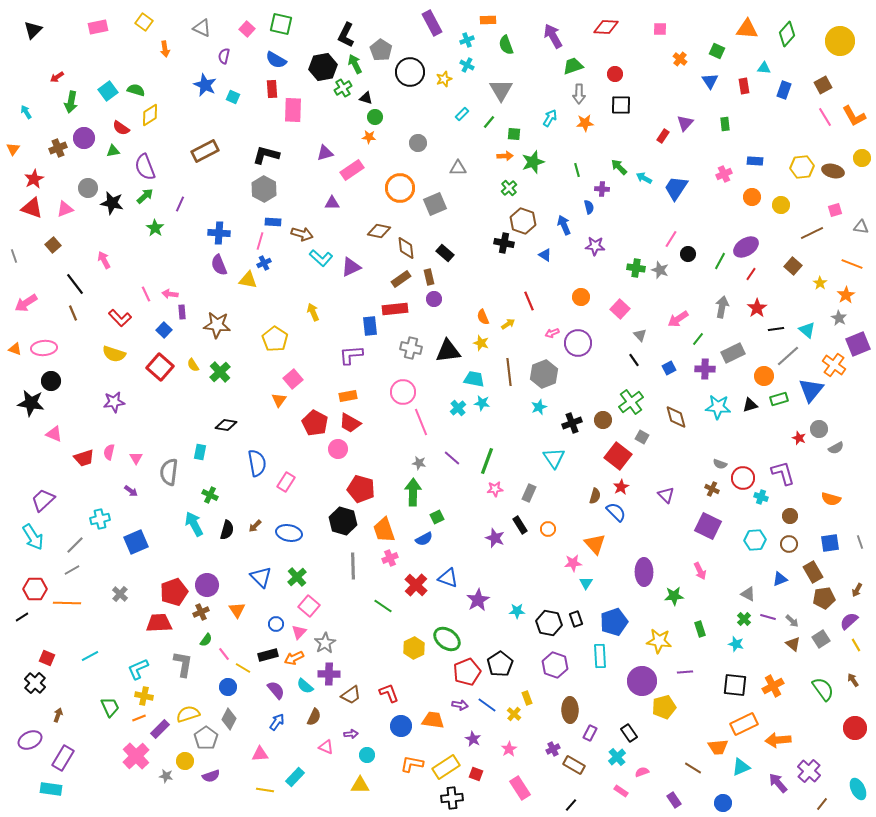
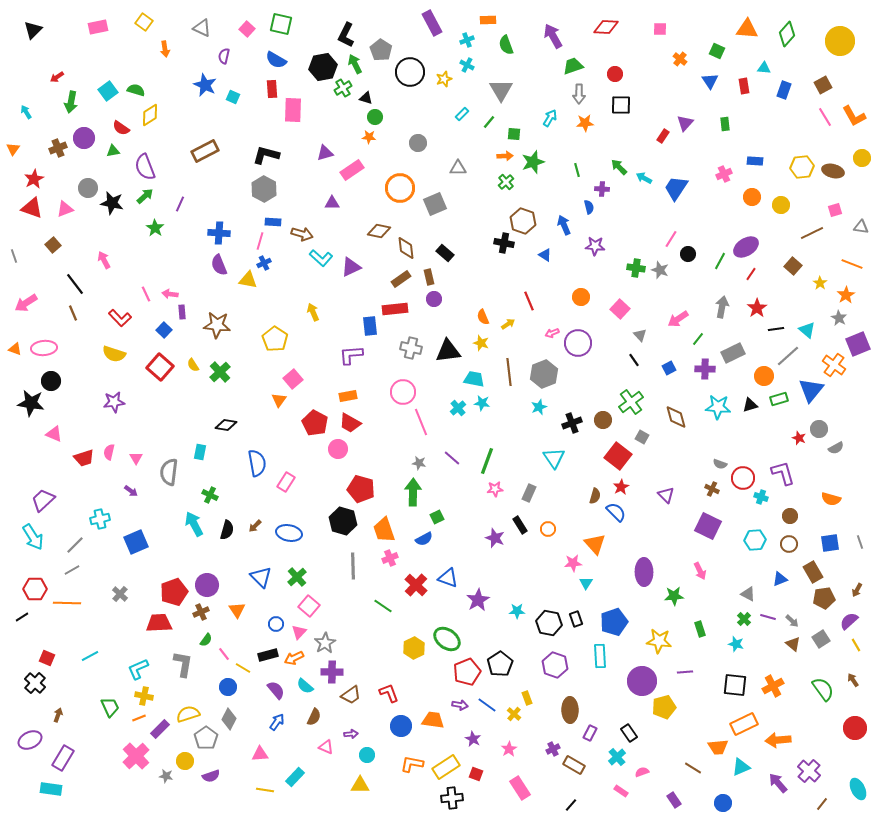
green cross at (509, 188): moved 3 px left, 6 px up
purple cross at (329, 674): moved 3 px right, 2 px up
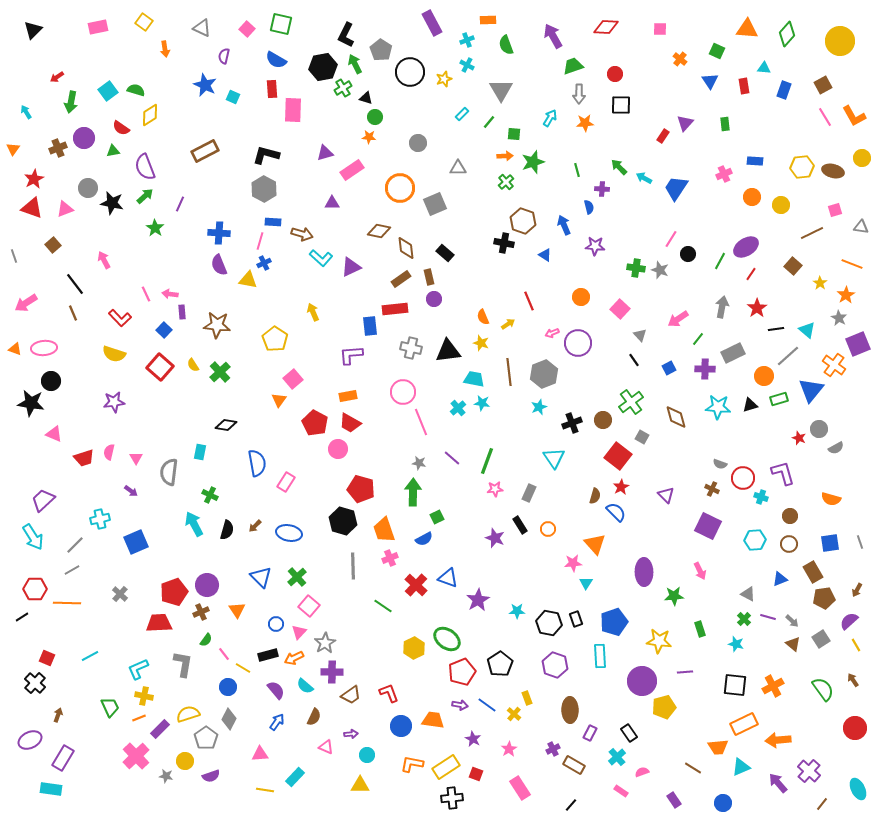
red pentagon at (467, 672): moved 5 px left
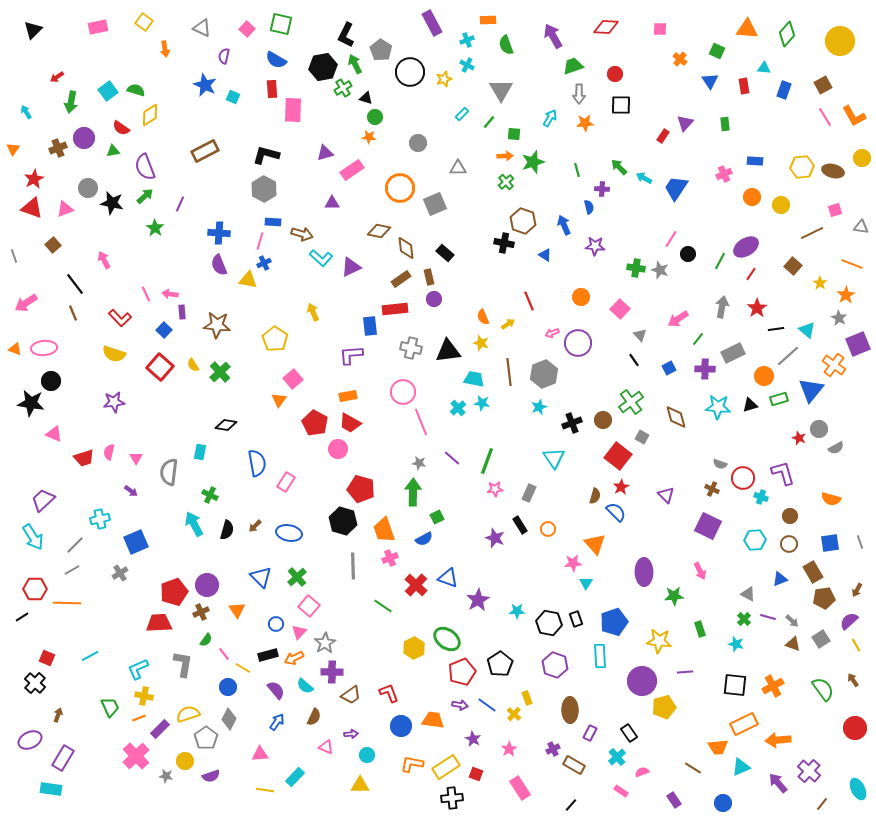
gray cross at (120, 594): moved 21 px up; rotated 14 degrees clockwise
brown triangle at (793, 644): rotated 21 degrees counterclockwise
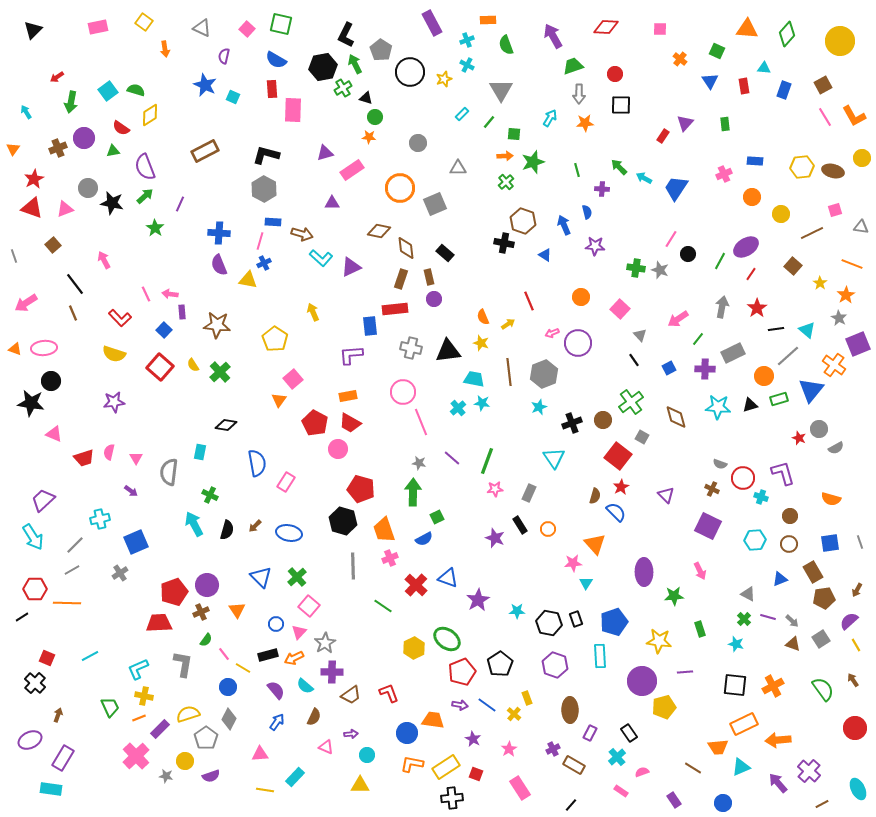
yellow circle at (781, 205): moved 9 px down
blue semicircle at (589, 207): moved 2 px left, 5 px down
brown rectangle at (401, 279): rotated 36 degrees counterclockwise
blue circle at (401, 726): moved 6 px right, 7 px down
brown line at (822, 804): rotated 24 degrees clockwise
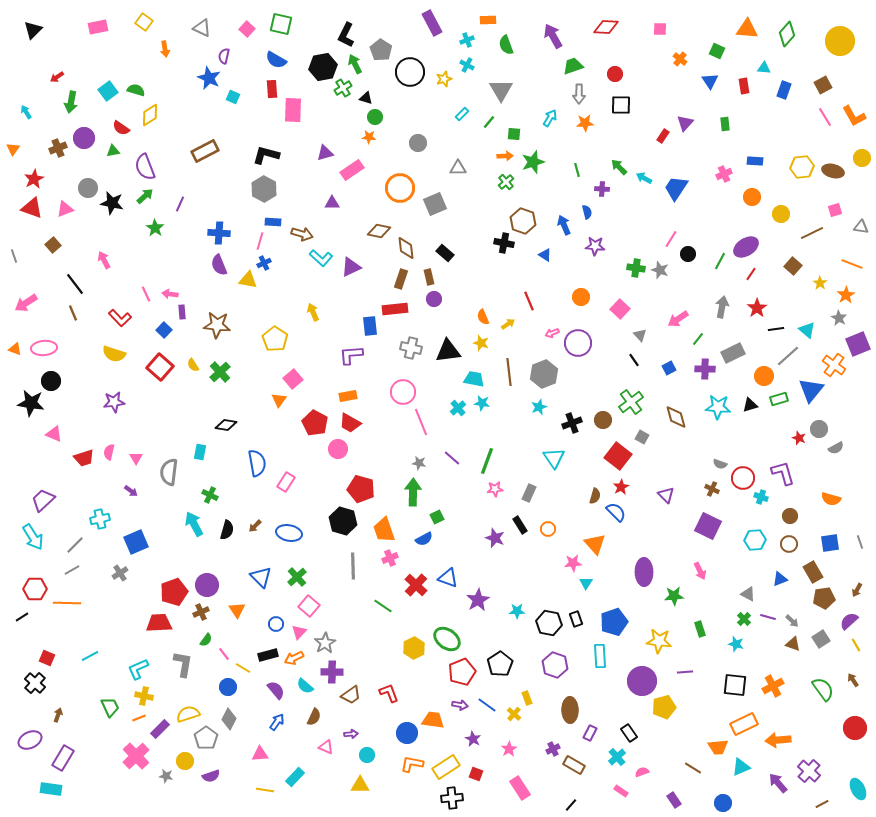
blue star at (205, 85): moved 4 px right, 7 px up
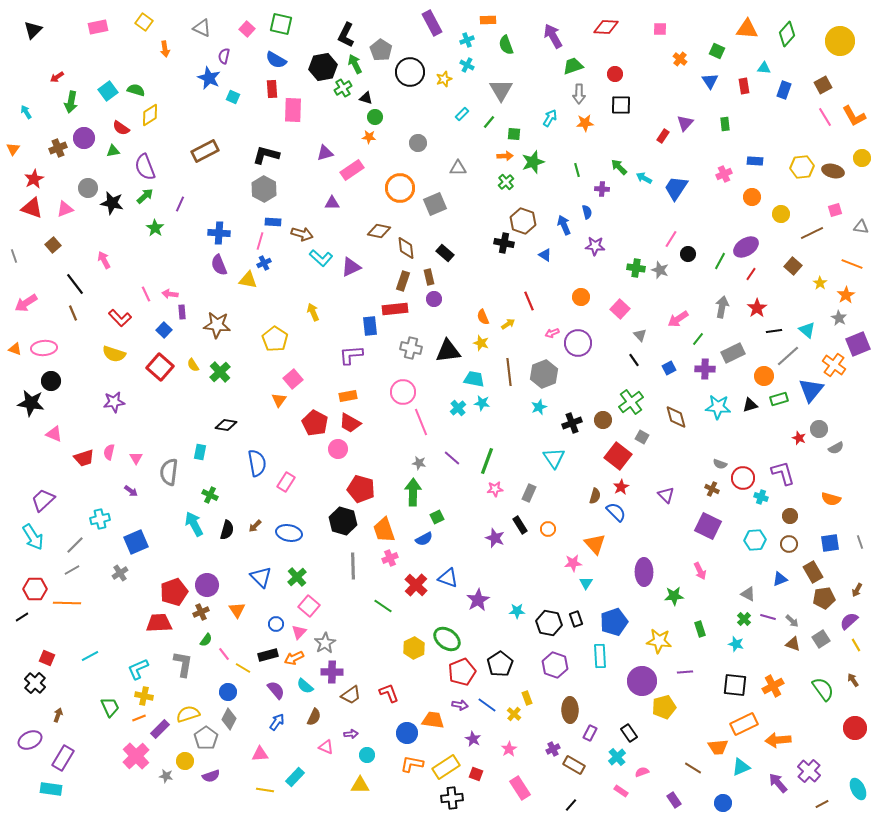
brown rectangle at (401, 279): moved 2 px right, 2 px down
black line at (776, 329): moved 2 px left, 2 px down
blue circle at (228, 687): moved 5 px down
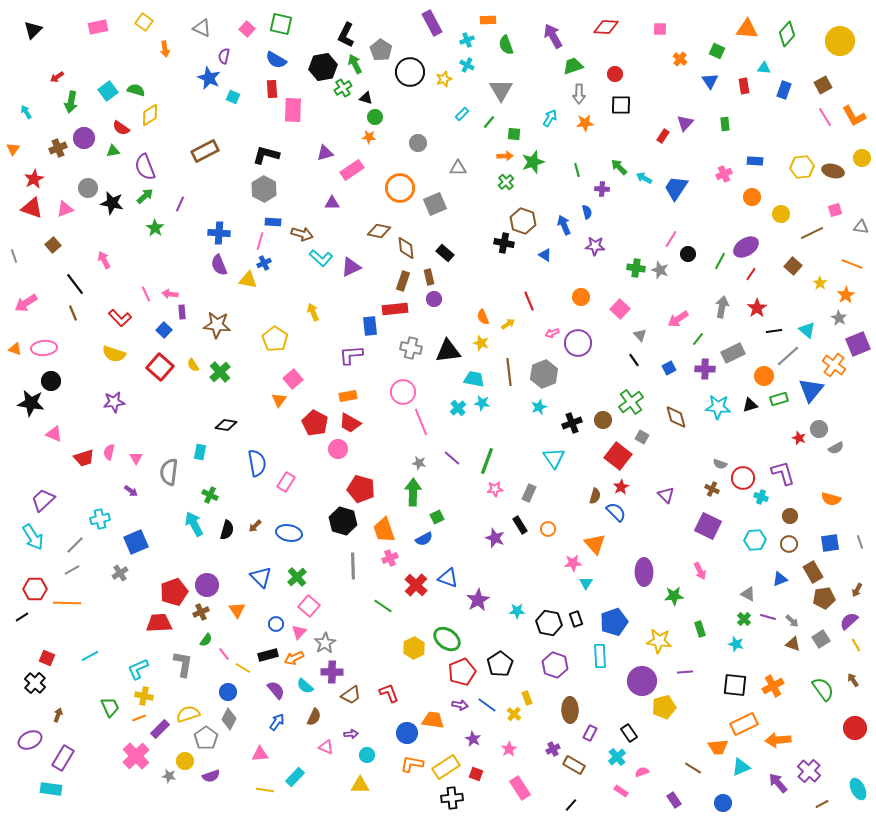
gray star at (166, 776): moved 3 px right
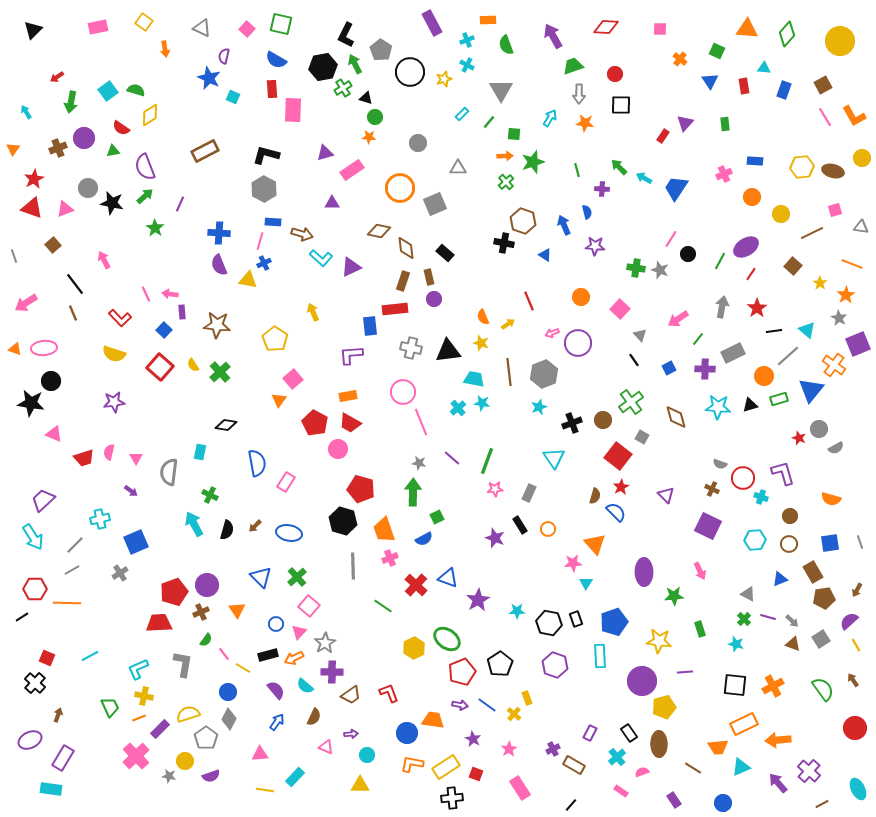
orange star at (585, 123): rotated 12 degrees clockwise
brown ellipse at (570, 710): moved 89 px right, 34 px down
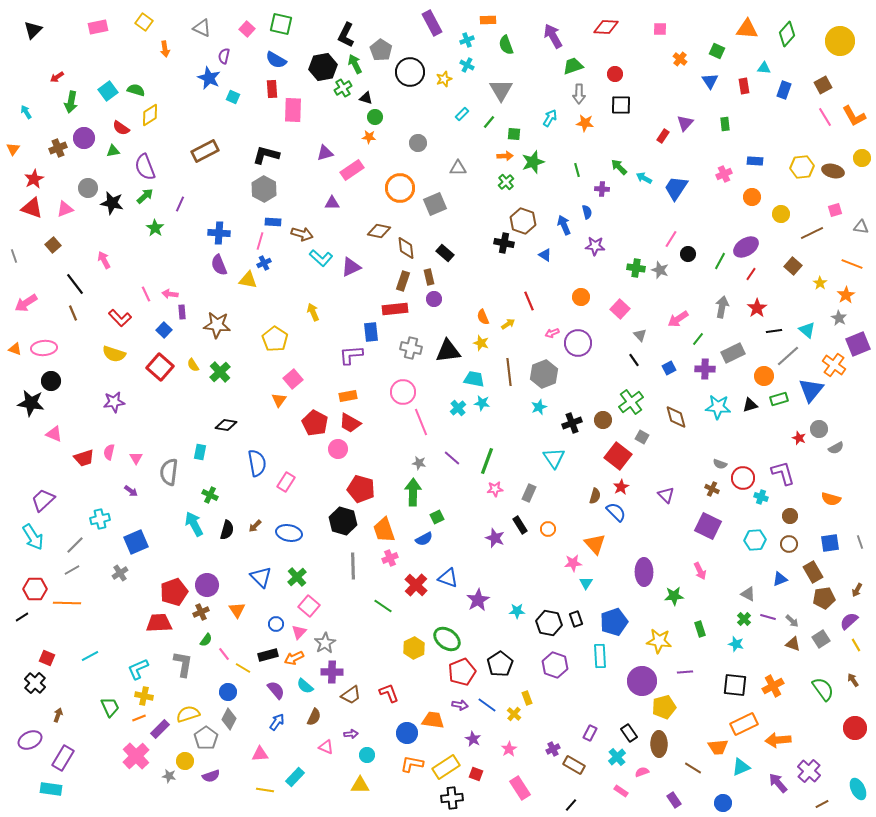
blue rectangle at (370, 326): moved 1 px right, 6 px down
